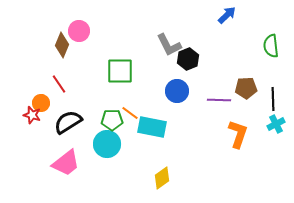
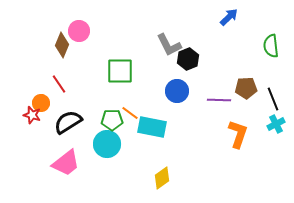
blue arrow: moved 2 px right, 2 px down
black line: rotated 20 degrees counterclockwise
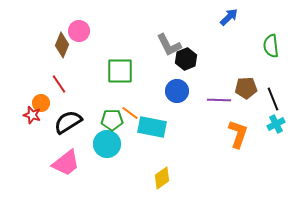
black hexagon: moved 2 px left
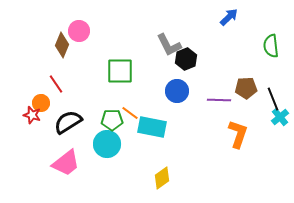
red line: moved 3 px left
cyan cross: moved 4 px right, 7 px up; rotated 12 degrees counterclockwise
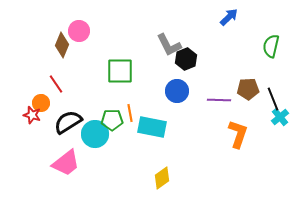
green semicircle: rotated 20 degrees clockwise
brown pentagon: moved 2 px right, 1 px down
orange line: rotated 42 degrees clockwise
cyan circle: moved 12 px left, 10 px up
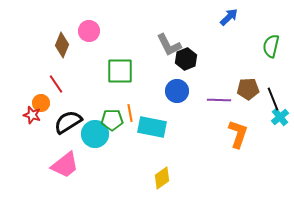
pink circle: moved 10 px right
pink trapezoid: moved 1 px left, 2 px down
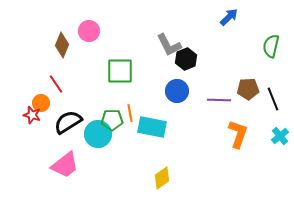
cyan cross: moved 19 px down
cyan circle: moved 3 px right
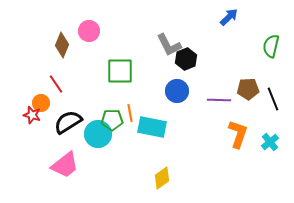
cyan cross: moved 10 px left, 6 px down
